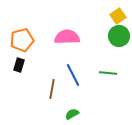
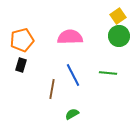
pink semicircle: moved 3 px right
black rectangle: moved 2 px right
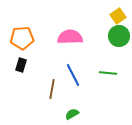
orange pentagon: moved 2 px up; rotated 10 degrees clockwise
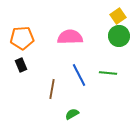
black rectangle: rotated 40 degrees counterclockwise
blue line: moved 6 px right
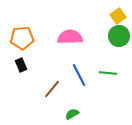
brown line: rotated 30 degrees clockwise
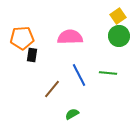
black rectangle: moved 11 px right, 10 px up; rotated 32 degrees clockwise
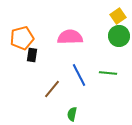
orange pentagon: rotated 10 degrees counterclockwise
green semicircle: rotated 48 degrees counterclockwise
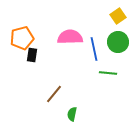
green circle: moved 1 px left, 6 px down
blue line: moved 15 px right, 26 px up; rotated 15 degrees clockwise
brown line: moved 2 px right, 5 px down
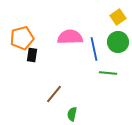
yellow square: moved 1 px down
